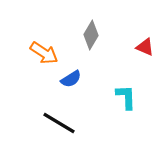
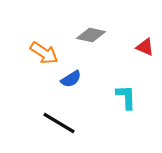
gray diamond: rotated 72 degrees clockwise
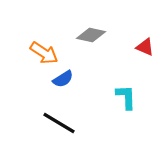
blue semicircle: moved 8 px left
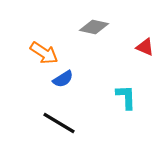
gray diamond: moved 3 px right, 8 px up
